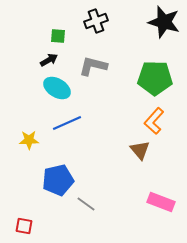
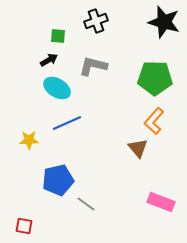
brown triangle: moved 2 px left, 2 px up
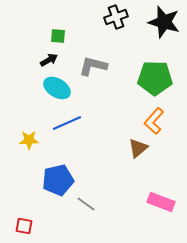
black cross: moved 20 px right, 4 px up
brown triangle: rotated 30 degrees clockwise
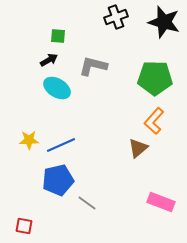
blue line: moved 6 px left, 22 px down
gray line: moved 1 px right, 1 px up
